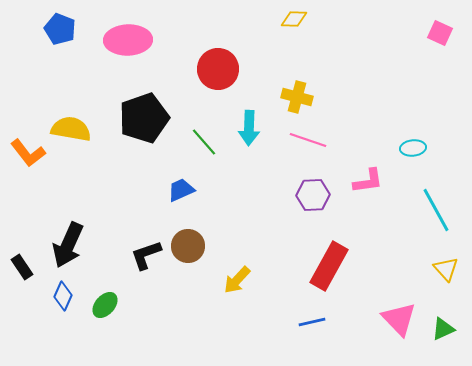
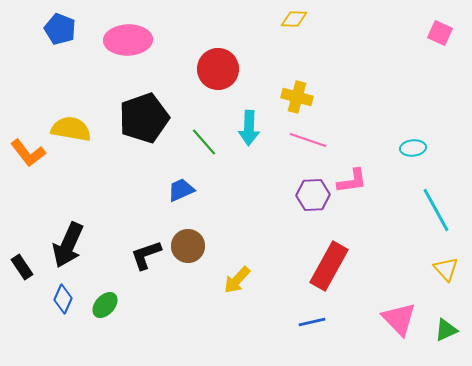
pink L-shape: moved 16 px left
blue diamond: moved 3 px down
green triangle: moved 3 px right, 1 px down
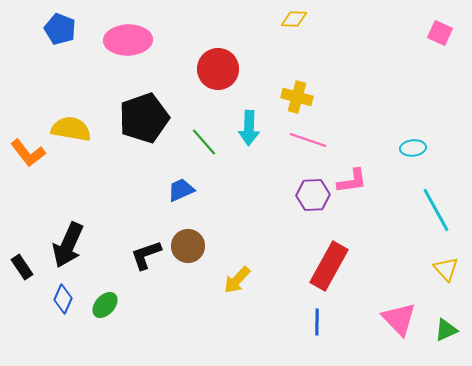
blue line: moved 5 px right; rotated 76 degrees counterclockwise
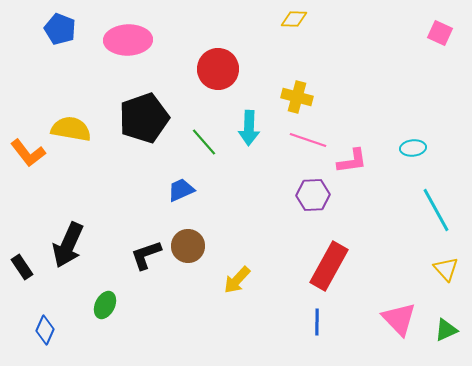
pink L-shape: moved 20 px up
blue diamond: moved 18 px left, 31 px down
green ellipse: rotated 16 degrees counterclockwise
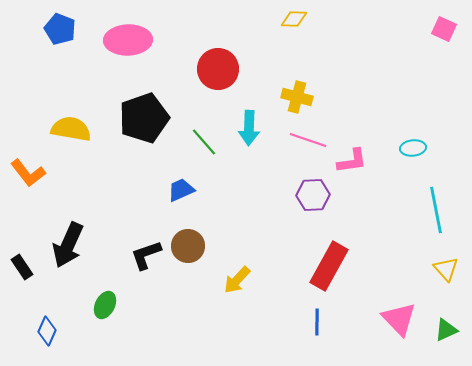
pink square: moved 4 px right, 4 px up
orange L-shape: moved 20 px down
cyan line: rotated 18 degrees clockwise
blue diamond: moved 2 px right, 1 px down
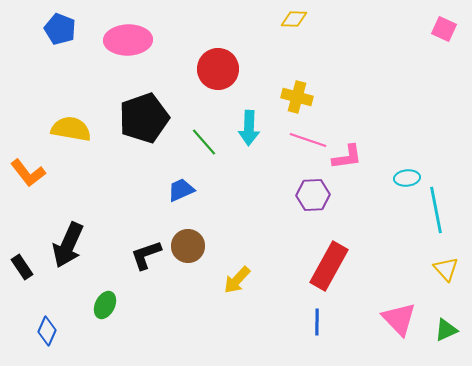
cyan ellipse: moved 6 px left, 30 px down
pink L-shape: moved 5 px left, 4 px up
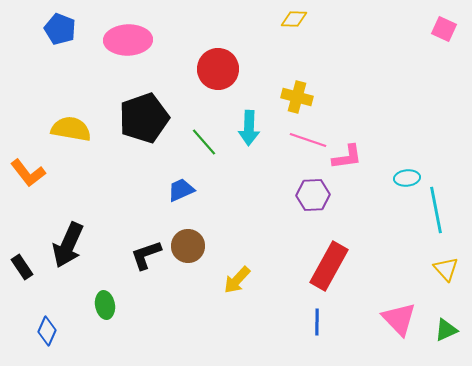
green ellipse: rotated 36 degrees counterclockwise
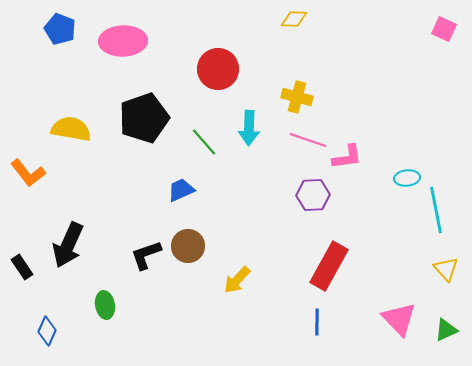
pink ellipse: moved 5 px left, 1 px down
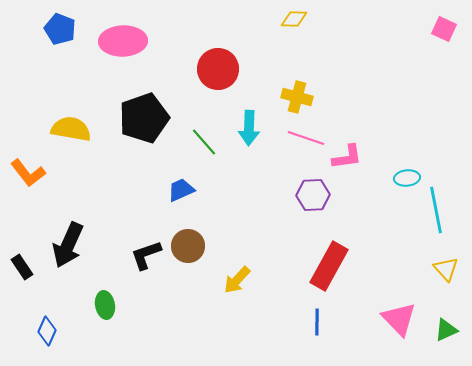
pink line: moved 2 px left, 2 px up
